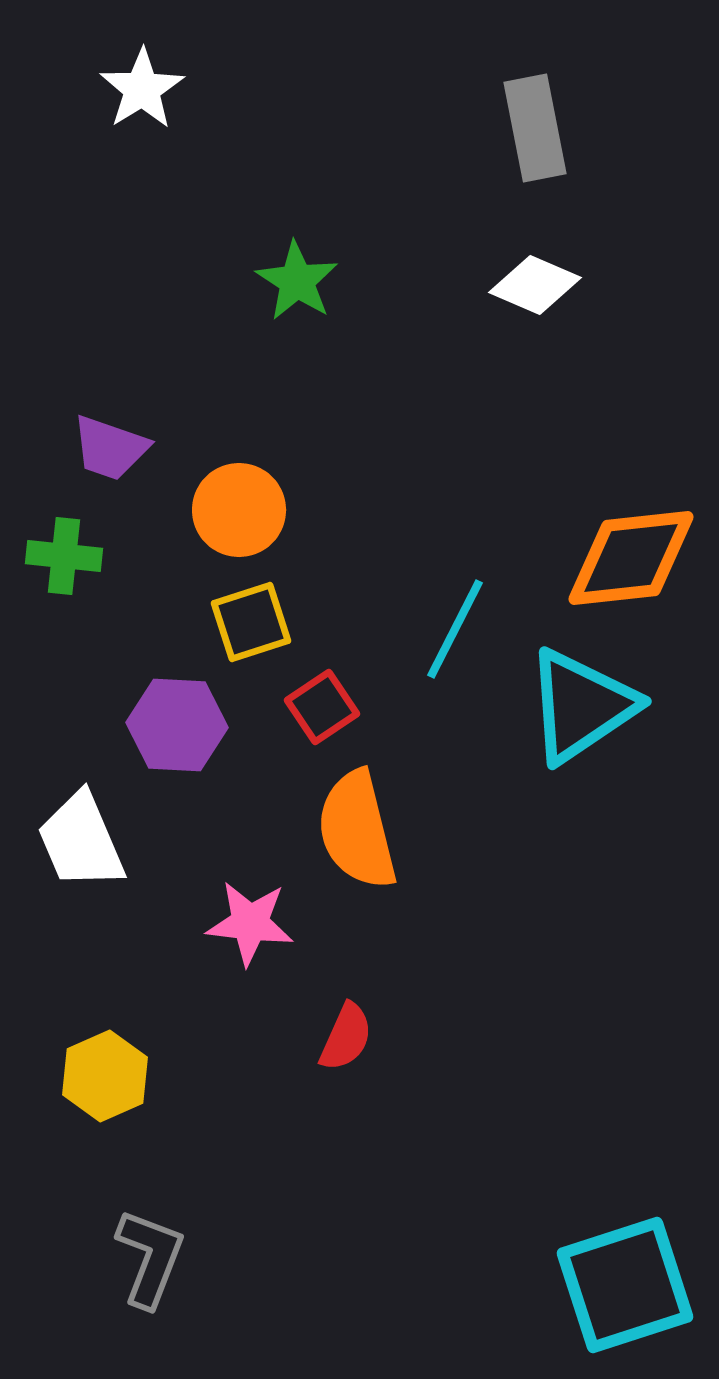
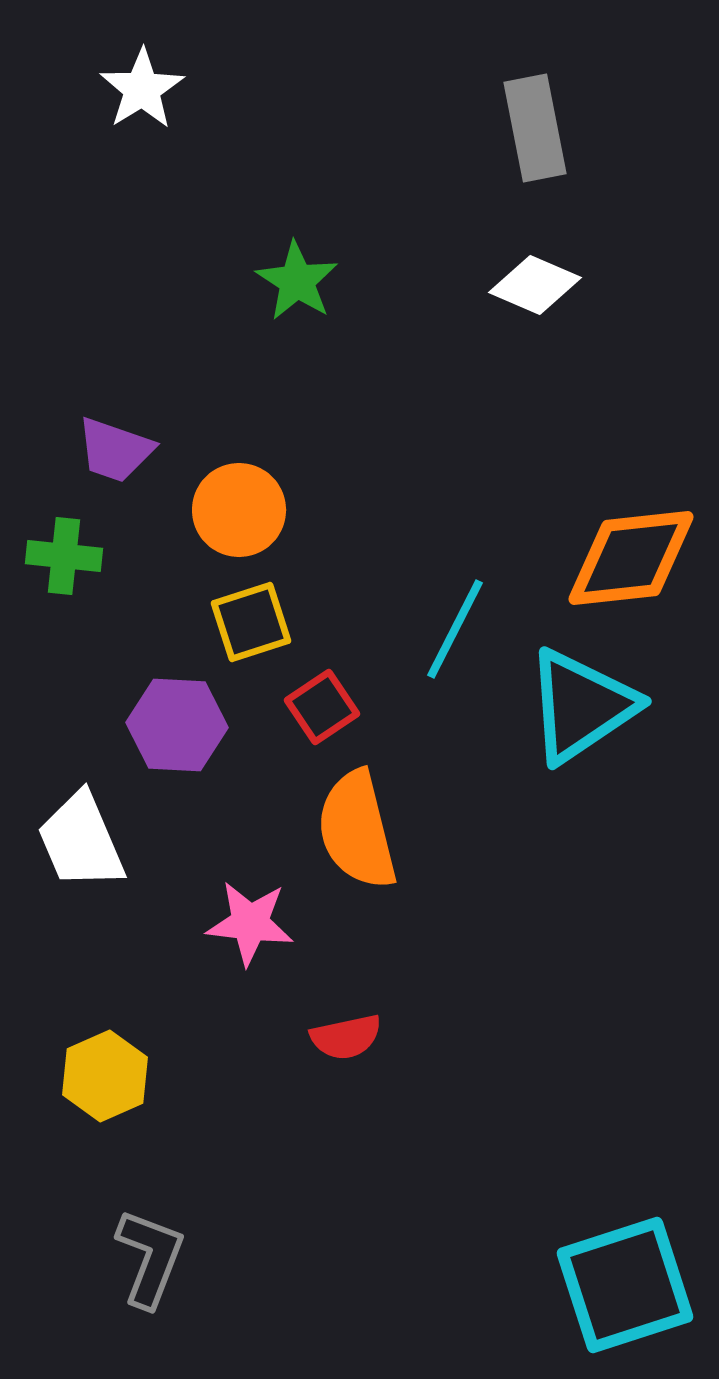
purple trapezoid: moved 5 px right, 2 px down
red semicircle: rotated 54 degrees clockwise
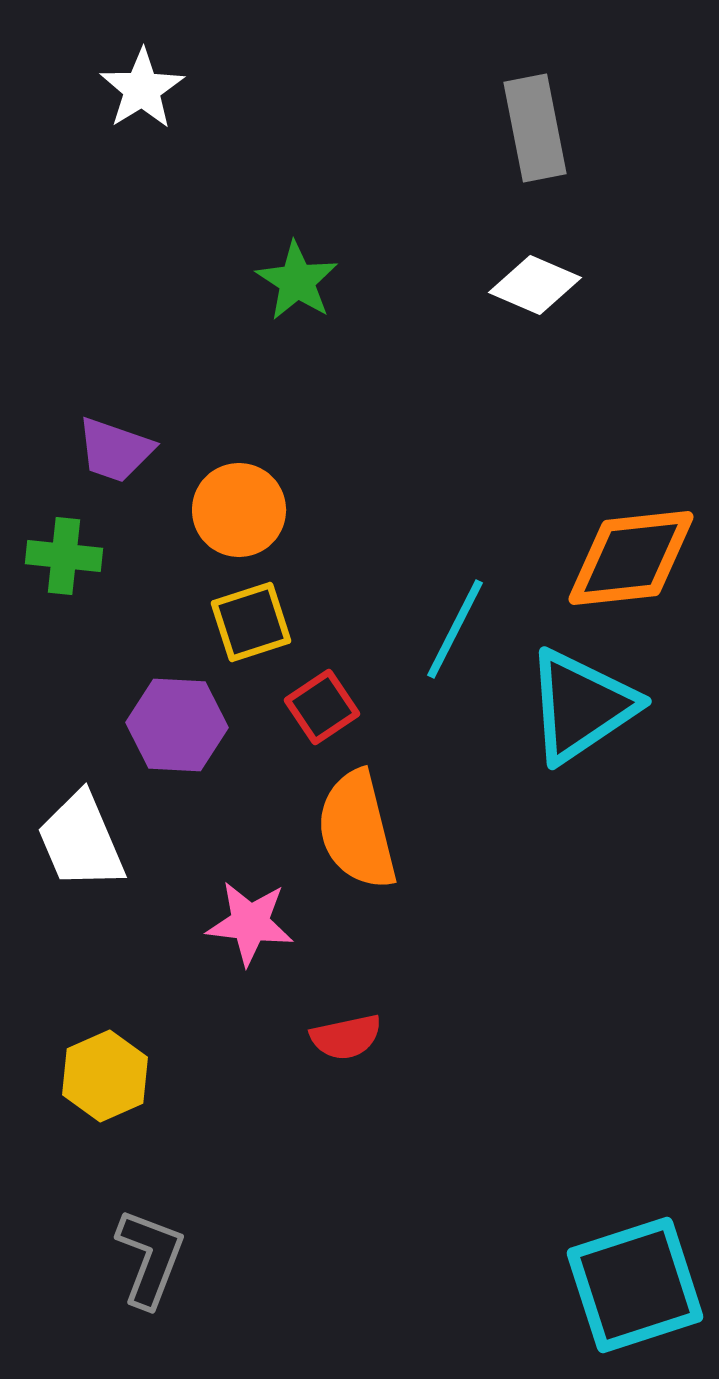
cyan square: moved 10 px right
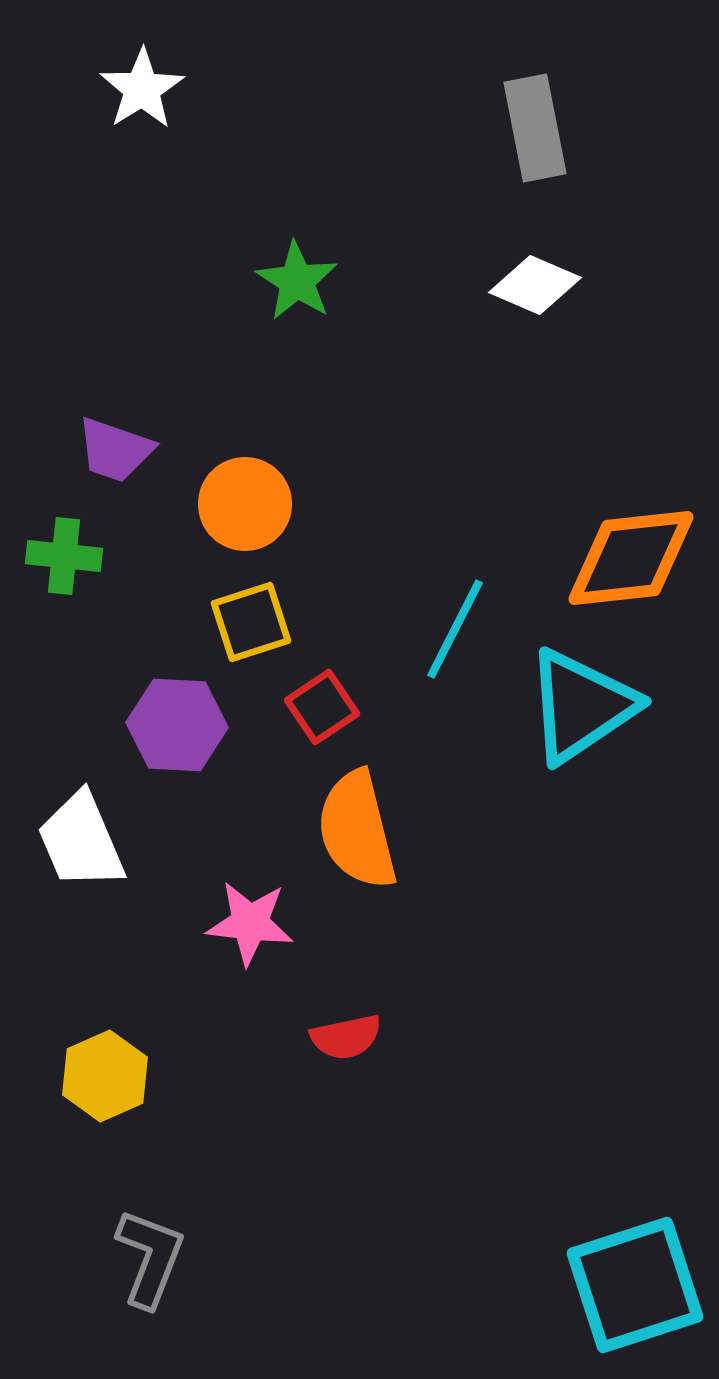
orange circle: moved 6 px right, 6 px up
